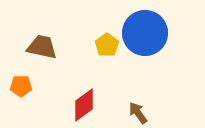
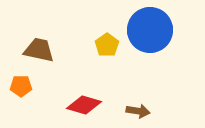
blue circle: moved 5 px right, 3 px up
brown trapezoid: moved 3 px left, 3 px down
red diamond: rotated 52 degrees clockwise
brown arrow: moved 2 px up; rotated 135 degrees clockwise
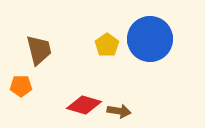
blue circle: moved 9 px down
brown trapezoid: rotated 64 degrees clockwise
brown arrow: moved 19 px left
